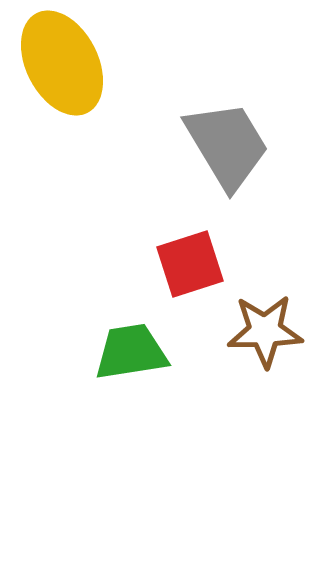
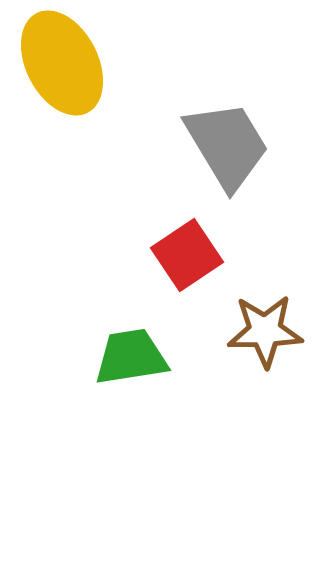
red square: moved 3 px left, 9 px up; rotated 16 degrees counterclockwise
green trapezoid: moved 5 px down
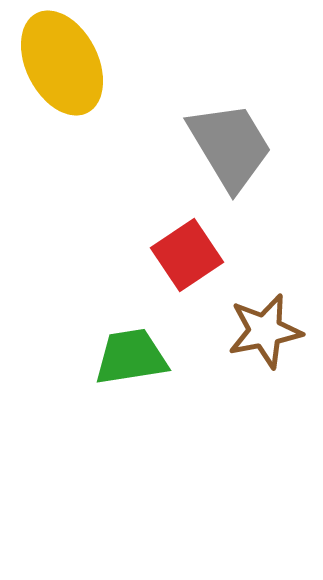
gray trapezoid: moved 3 px right, 1 px down
brown star: rotated 10 degrees counterclockwise
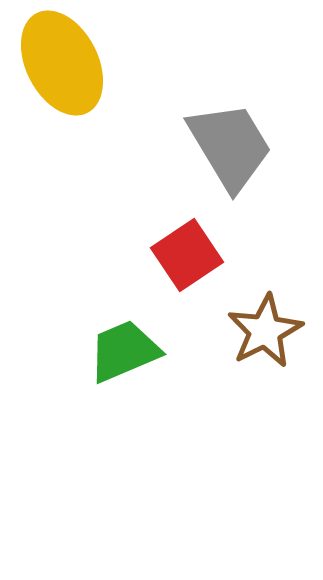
brown star: rotated 16 degrees counterclockwise
green trapezoid: moved 7 px left, 6 px up; rotated 14 degrees counterclockwise
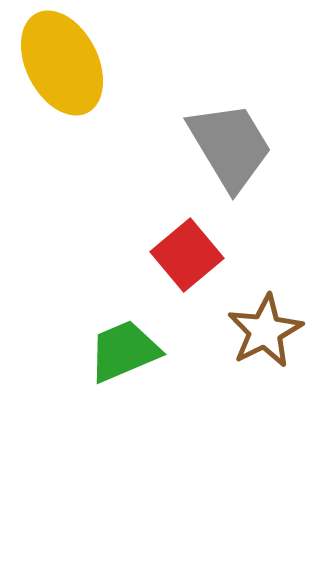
red square: rotated 6 degrees counterclockwise
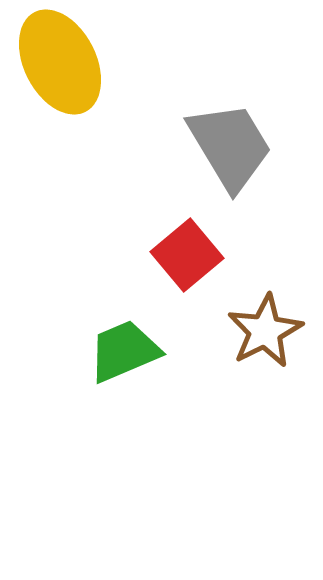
yellow ellipse: moved 2 px left, 1 px up
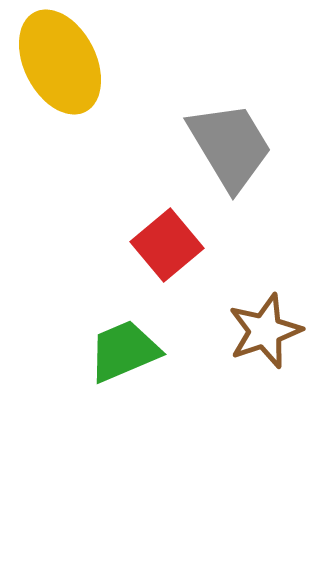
red square: moved 20 px left, 10 px up
brown star: rotated 8 degrees clockwise
